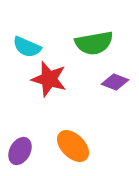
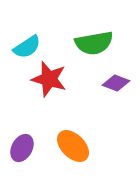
cyan semicircle: rotated 56 degrees counterclockwise
purple diamond: moved 1 px right, 1 px down
purple ellipse: moved 2 px right, 3 px up
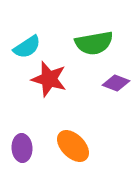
purple ellipse: rotated 32 degrees counterclockwise
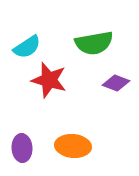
red star: moved 1 px down
orange ellipse: rotated 40 degrees counterclockwise
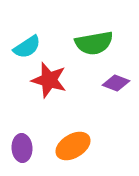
orange ellipse: rotated 36 degrees counterclockwise
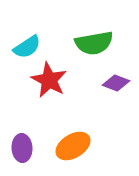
red star: rotated 12 degrees clockwise
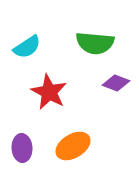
green semicircle: moved 1 px right; rotated 15 degrees clockwise
red star: moved 12 px down
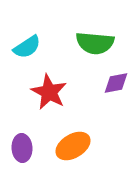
purple diamond: rotated 32 degrees counterclockwise
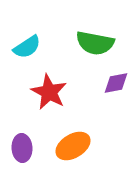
green semicircle: rotated 6 degrees clockwise
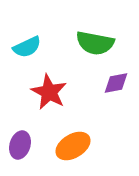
cyan semicircle: rotated 8 degrees clockwise
purple ellipse: moved 2 px left, 3 px up; rotated 20 degrees clockwise
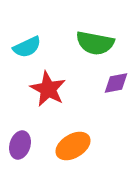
red star: moved 1 px left, 3 px up
